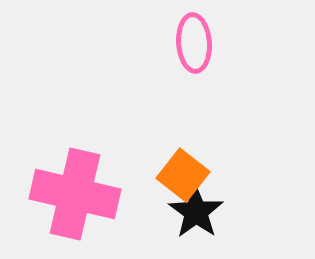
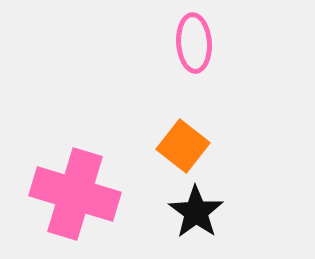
orange square: moved 29 px up
pink cross: rotated 4 degrees clockwise
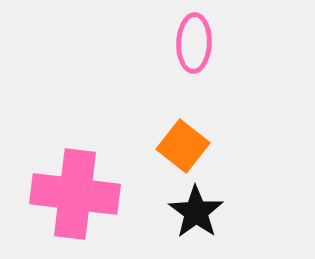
pink ellipse: rotated 6 degrees clockwise
pink cross: rotated 10 degrees counterclockwise
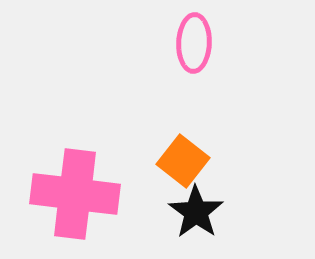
orange square: moved 15 px down
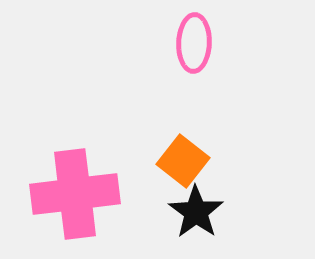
pink cross: rotated 14 degrees counterclockwise
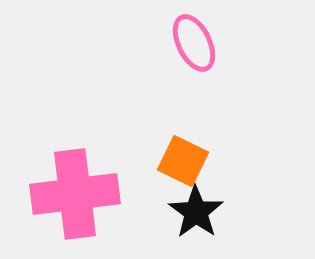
pink ellipse: rotated 28 degrees counterclockwise
orange square: rotated 12 degrees counterclockwise
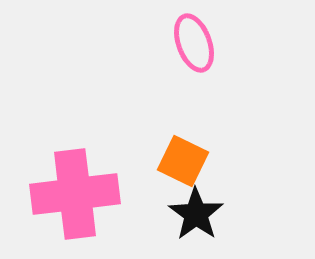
pink ellipse: rotated 6 degrees clockwise
black star: moved 2 px down
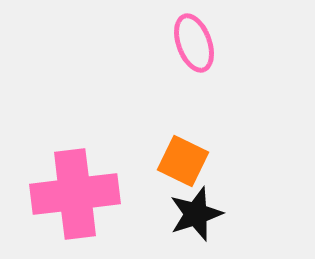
black star: rotated 18 degrees clockwise
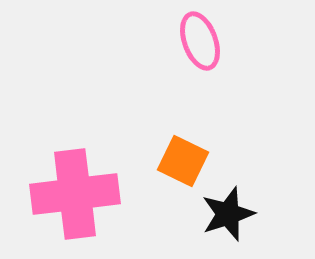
pink ellipse: moved 6 px right, 2 px up
black star: moved 32 px right
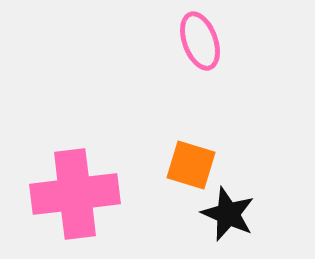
orange square: moved 8 px right, 4 px down; rotated 9 degrees counterclockwise
black star: rotated 30 degrees counterclockwise
